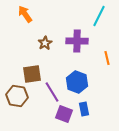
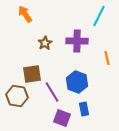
purple square: moved 2 px left, 4 px down
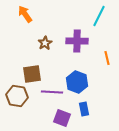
purple line: rotated 55 degrees counterclockwise
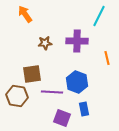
brown star: rotated 24 degrees clockwise
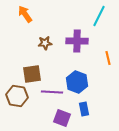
orange line: moved 1 px right
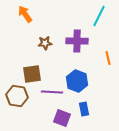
blue hexagon: moved 1 px up
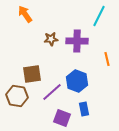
brown star: moved 6 px right, 4 px up
orange line: moved 1 px left, 1 px down
purple line: rotated 45 degrees counterclockwise
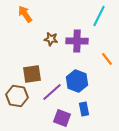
brown star: rotated 16 degrees clockwise
orange line: rotated 24 degrees counterclockwise
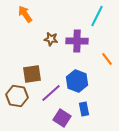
cyan line: moved 2 px left
purple line: moved 1 px left, 1 px down
purple square: rotated 12 degrees clockwise
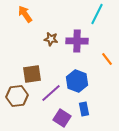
cyan line: moved 2 px up
brown hexagon: rotated 15 degrees counterclockwise
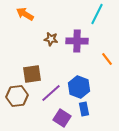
orange arrow: rotated 24 degrees counterclockwise
blue hexagon: moved 2 px right, 6 px down
